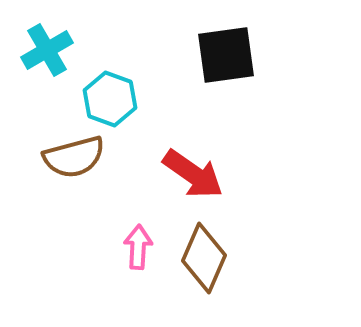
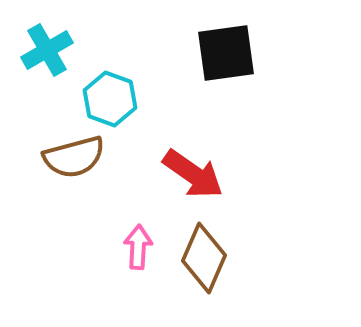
black square: moved 2 px up
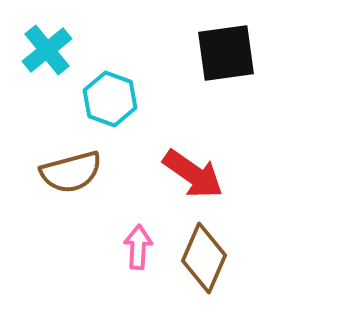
cyan cross: rotated 9 degrees counterclockwise
brown semicircle: moved 3 px left, 15 px down
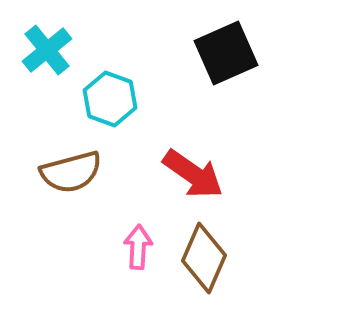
black square: rotated 16 degrees counterclockwise
